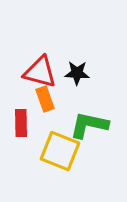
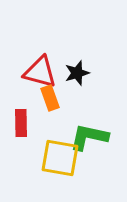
black star: rotated 20 degrees counterclockwise
orange rectangle: moved 5 px right, 1 px up
green L-shape: moved 12 px down
yellow square: moved 7 px down; rotated 12 degrees counterclockwise
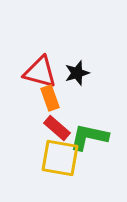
red rectangle: moved 36 px right, 5 px down; rotated 48 degrees counterclockwise
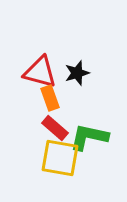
red rectangle: moved 2 px left
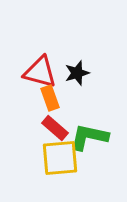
yellow square: rotated 15 degrees counterclockwise
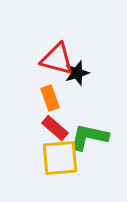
red triangle: moved 17 px right, 13 px up
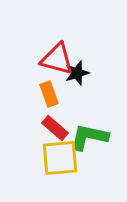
orange rectangle: moved 1 px left, 4 px up
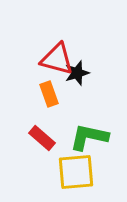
red rectangle: moved 13 px left, 10 px down
yellow square: moved 16 px right, 14 px down
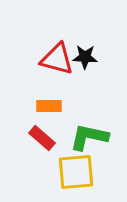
black star: moved 8 px right, 16 px up; rotated 20 degrees clockwise
orange rectangle: moved 12 px down; rotated 70 degrees counterclockwise
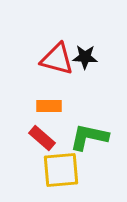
yellow square: moved 15 px left, 2 px up
